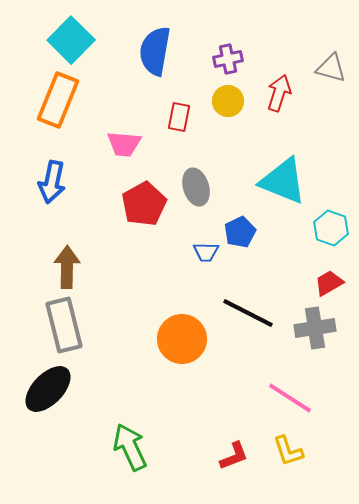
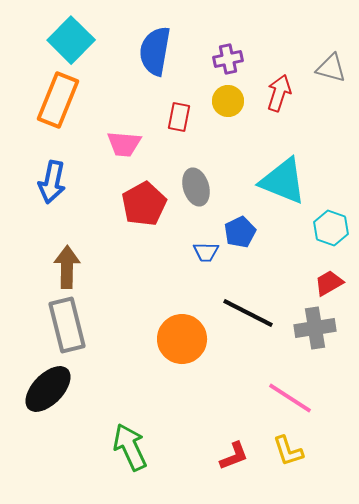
gray rectangle: moved 3 px right
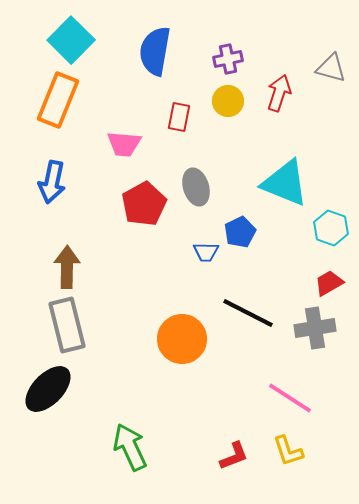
cyan triangle: moved 2 px right, 2 px down
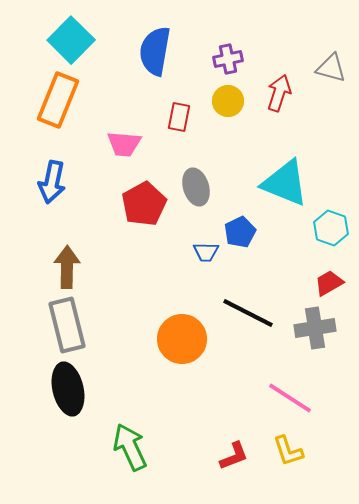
black ellipse: moved 20 px right; rotated 57 degrees counterclockwise
